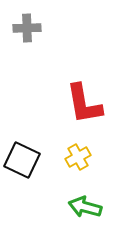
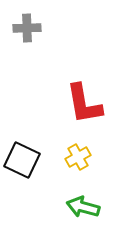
green arrow: moved 2 px left
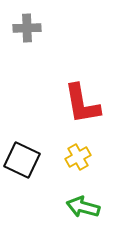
red L-shape: moved 2 px left
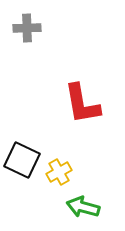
yellow cross: moved 19 px left, 15 px down
